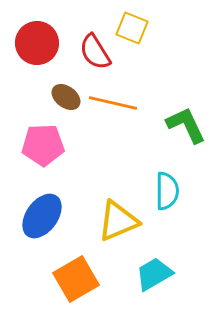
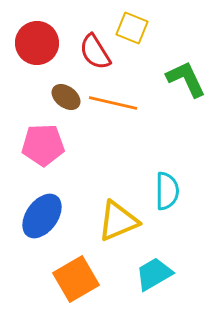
green L-shape: moved 46 px up
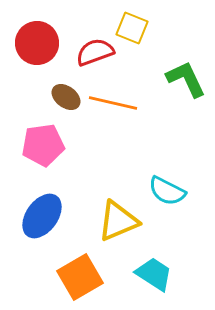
red semicircle: rotated 102 degrees clockwise
pink pentagon: rotated 6 degrees counterclockwise
cyan semicircle: rotated 117 degrees clockwise
cyan trapezoid: rotated 63 degrees clockwise
orange square: moved 4 px right, 2 px up
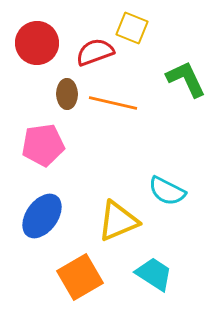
brown ellipse: moved 1 px right, 3 px up; rotated 52 degrees clockwise
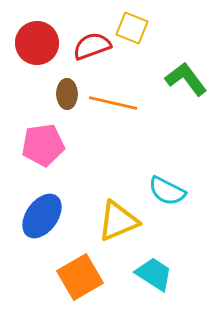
red semicircle: moved 3 px left, 6 px up
green L-shape: rotated 12 degrees counterclockwise
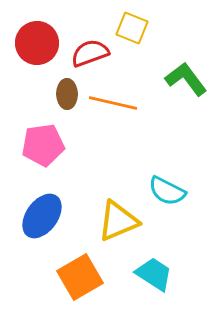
red semicircle: moved 2 px left, 7 px down
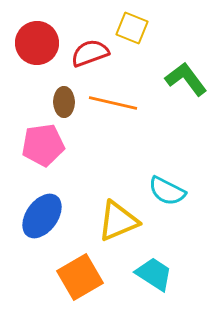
brown ellipse: moved 3 px left, 8 px down
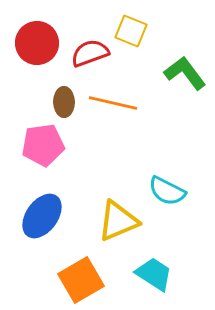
yellow square: moved 1 px left, 3 px down
green L-shape: moved 1 px left, 6 px up
orange square: moved 1 px right, 3 px down
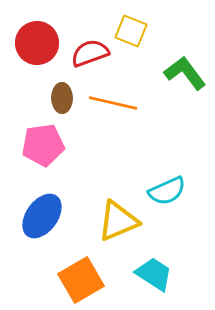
brown ellipse: moved 2 px left, 4 px up
cyan semicircle: rotated 51 degrees counterclockwise
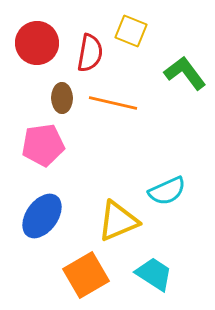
red semicircle: rotated 120 degrees clockwise
orange square: moved 5 px right, 5 px up
